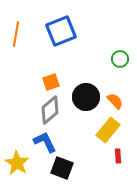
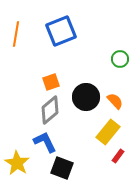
yellow rectangle: moved 2 px down
red rectangle: rotated 40 degrees clockwise
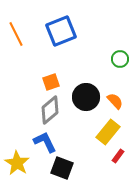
orange line: rotated 35 degrees counterclockwise
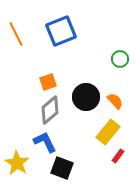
orange square: moved 3 px left
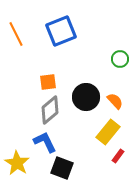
orange square: rotated 12 degrees clockwise
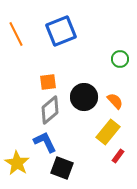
black circle: moved 2 px left
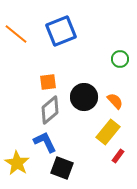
orange line: rotated 25 degrees counterclockwise
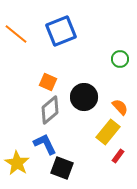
orange square: rotated 30 degrees clockwise
orange semicircle: moved 5 px right, 6 px down
blue L-shape: moved 2 px down
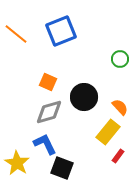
gray diamond: moved 1 px left, 2 px down; rotated 24 degrees clockwise
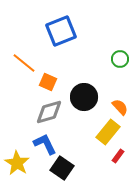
orange line: moved 8 px right, 29 px down
black square: rotated 15 degrees clockwise
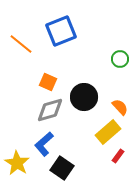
orange line: moved 3 px left, 19 px up
gray diamond: moved 1 px right, 2 px up
yellow rectangle: rotated 10 degrees clockwise
blue L-shape: moved 1 px left; rotated 105 degrees counterclockwise
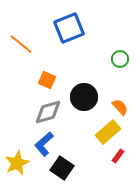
blue square: moved 8 px right, 3 px up
orange square: moved 1 px left, 2 px up
gray diamond: moved 2 px left, 2 px down
yellow star: rotated 15 degrees clockwise
